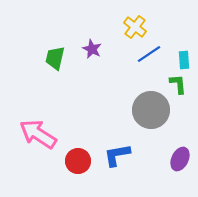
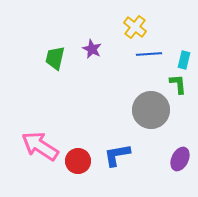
blue line: rotated 30 degrees clockwise
cyan rectangle: rotated 18 degrees clockwise
pink arrow: moved 2 px right, 12 px down
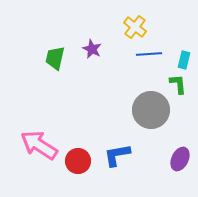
pink arrow: moved 1 px left, 1 px up
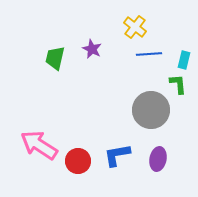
purple ellipse: moved 22 px left; rotated 15 degrees counterclockwise
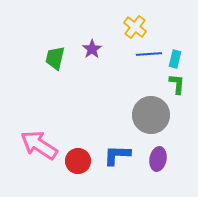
purple star: rotated 12 degrees clockwise
cyan rectangle: moved 9 px left, 1 px up
green L-shape: moved 1 px left; rotated 10 degrees clockwise
gray circle: moved 5 px down
blue L-shape: rotated 12 degrees clockwise
